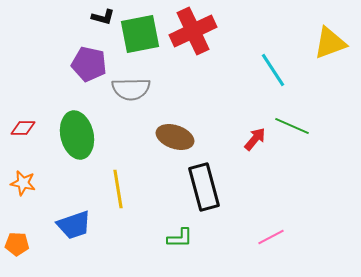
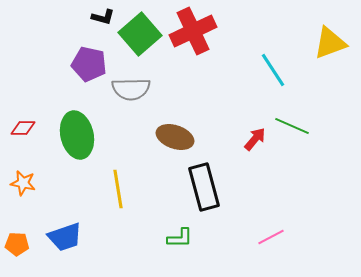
green square: rotated 30 degrees counterclockwise
blue trapezoid: moved 9 px left, 12 px down
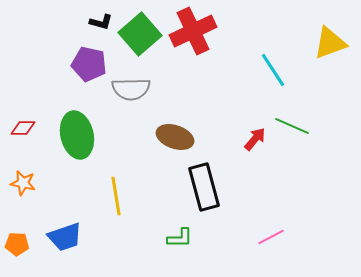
black L-shape: moved 2 px left, 5 px down
yellow line: moved 2 px left, 7 px down
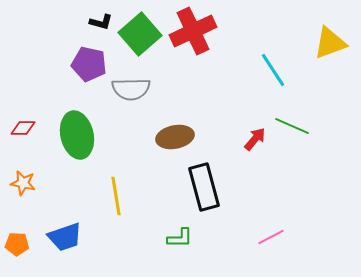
brown ellipse: rotated 30 degrees counterclockwise
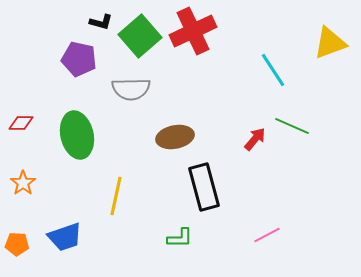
green square: moved 2 px down
purple pentagon: moved 10 px left, 5 px up
red diamond: moved 2 px left, 5 px up
orange star: rotated 25 degrees clockwise
yellow line: rotated 21 degrees clockwise
pink line: moved 4 px left, 2 px up
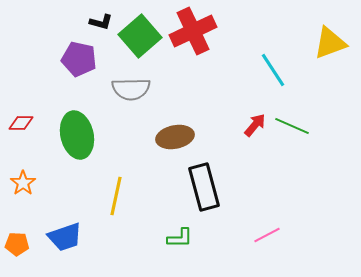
red arrow: moved 14 px up
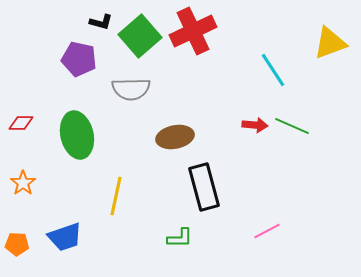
red arrow: rotated 55 degrees clockwise
pink line: moved 4 px up
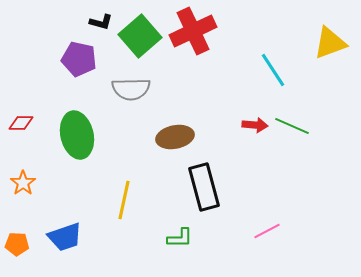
yellow line: moved 8 px right, 4 px down
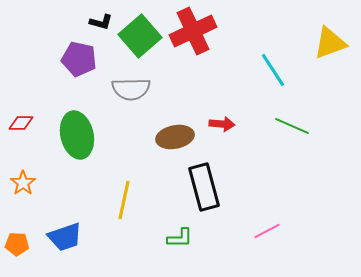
red arrow: moved 33 px left, 1 px up
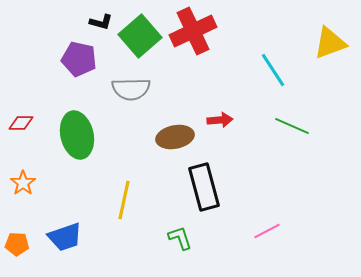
red arrow: moved 2 px left, 4 px up; rotated 10 degrees counterclockwise
green L-shape: rotated 108 degrees counterclockwise
